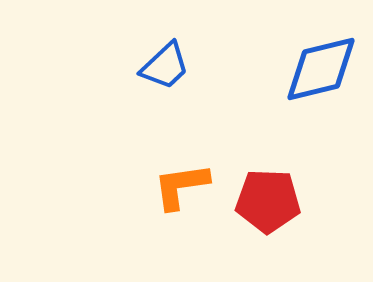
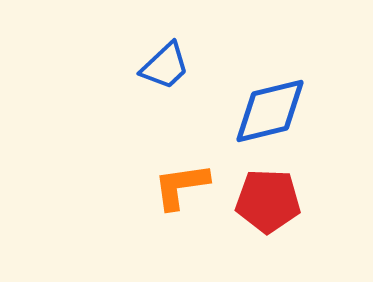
blue diamond: moved 51 px left, 42 px down
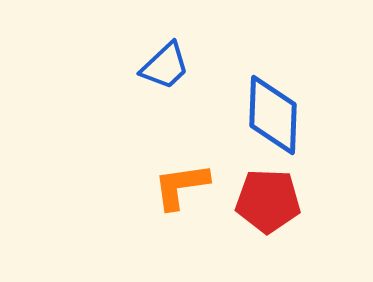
blue diamond: moved 3 px right, 4 px down; rotated 74 degrees counterclockwise
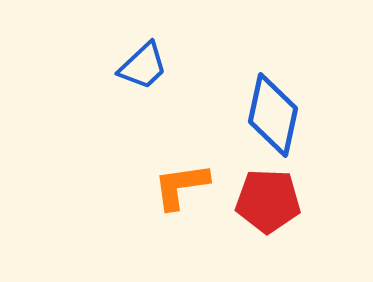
blue trapezoid: moved 22 px left
blue diamond: rotated 10 degrees clockwise
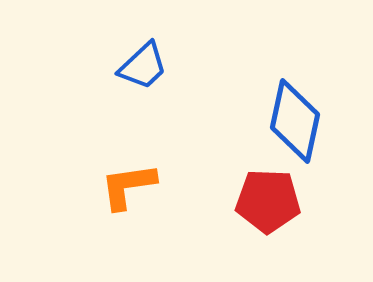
blue diamond: moved 22 px right, 6 px down
orange L-shape: moved 53 px left
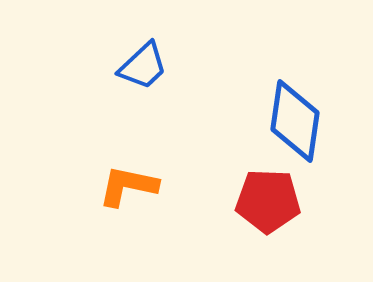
blue diamond: rotated 4 degrees counterclockwise
orange L-shape: rotated 20 degrees clockwise
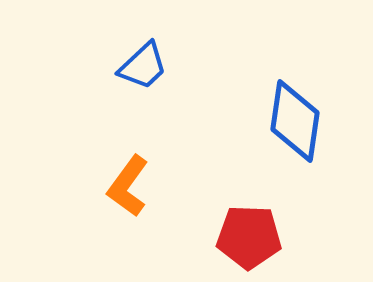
orange L-shape: rotated 66 degrees counterclockwise
red pentagon: moved 19 px left, 36 px down
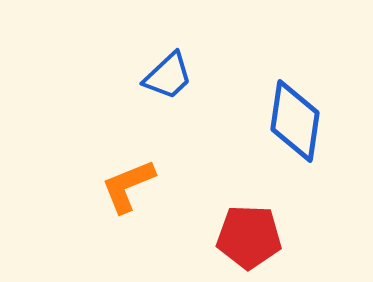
blue trapezoid: moved 25 px right, 10 px down
orange L-shape: rotated 32 degrees clockwise
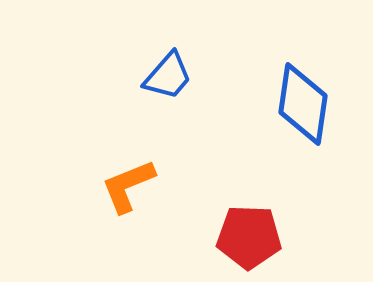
blue trapezoid: rotated 6 degrees counterclockwise
blue diamond: moved 8 px right, 17 px up
